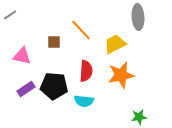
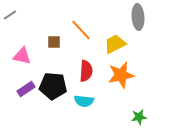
black pentagon: moved 1 px left
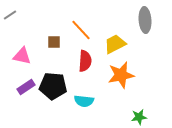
gray ellipse: moved 7 px right, 3 px down
red semicircle: moved 1 px left, 10 px up
purple rectangle: moved 2 px up
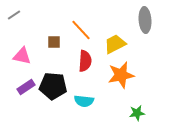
gray line: moved 4 px right
green star: moved 2 px left, 4 px up
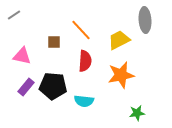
yellow trapezoid: moved 4 px right, 4 px up
purple rectangle: rotated 18 degrees counterclockwise
